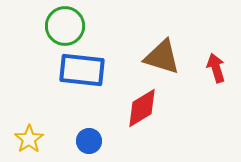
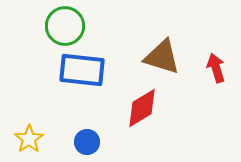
blue circle: moved 2 px left, 1 px down
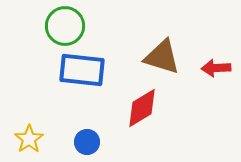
red arrow: rotated 76 degrees counterclockwise
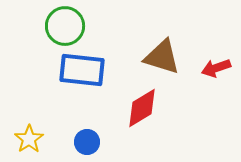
red arrow: rotated 16 degrees counterclockwise
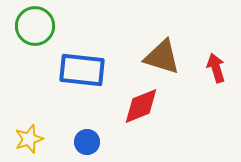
green circle: moved 30 px left
red arrow: rotated 92 degrees clockwise
red diamond: moved 1 px left, 2 px up; rotated 9 degrees clockwise
yellow star: rotated 16 degrees clockwise
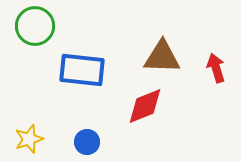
brown triangle: rotated 15 degrees counterclockwise
red diamond: moved 4 px right
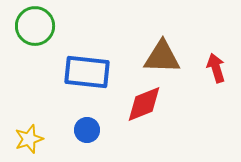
blue rectangle: moved 5 px right, 2 px down
red diamond: moved 1 px left, 2 px up
blue circle: moved 12 px up
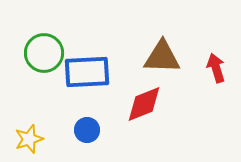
green circle: moved 9 px right, 27 px down
blue rectangle: rotated 9 degrees counterclockwise
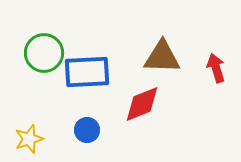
red diamond: moved 2 px left
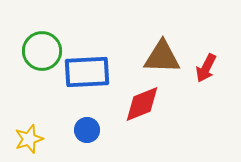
green circle: moved 2 px left, 2 px up
red arrow: moved 10 px left; rotated 136 degrees counterclockwise
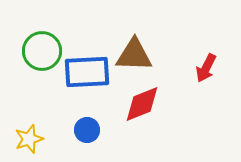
brown triangle: moved 28 px left, 2 px up
